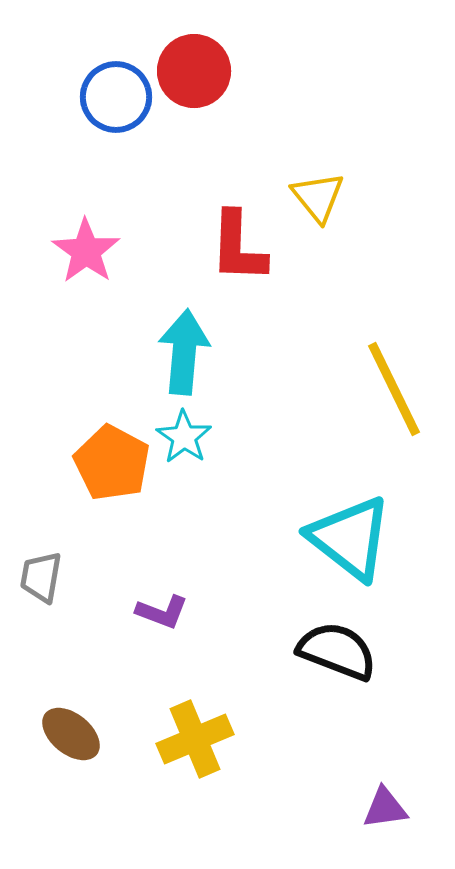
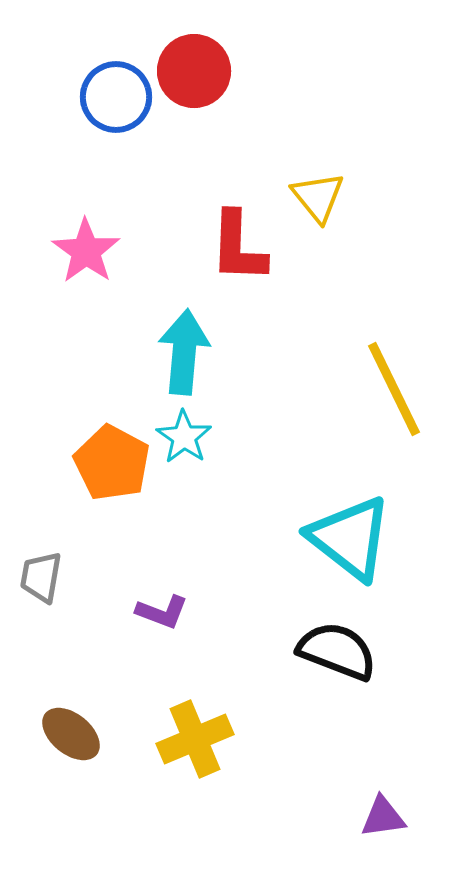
purple triangle: moved 2 px left, 9 px down
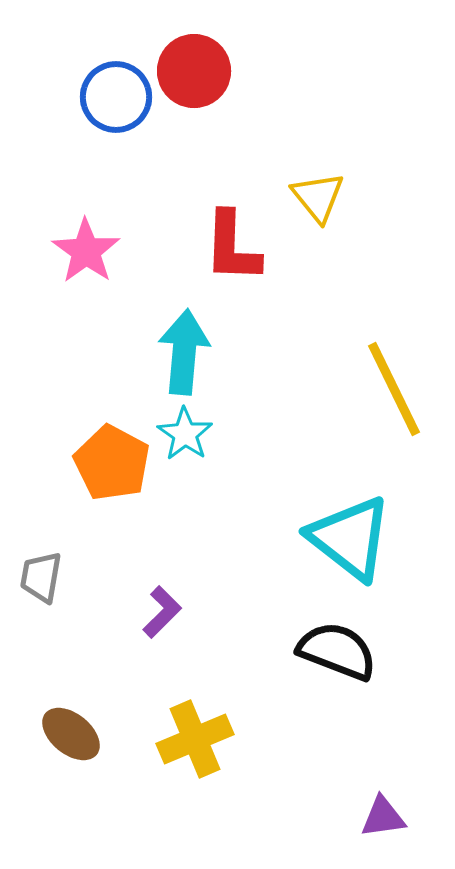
red L-shape: moved 6 px left
cyan star: moved 1 px right, 3 px up
purple L-shape: rotated 66 degrees counterclockwise
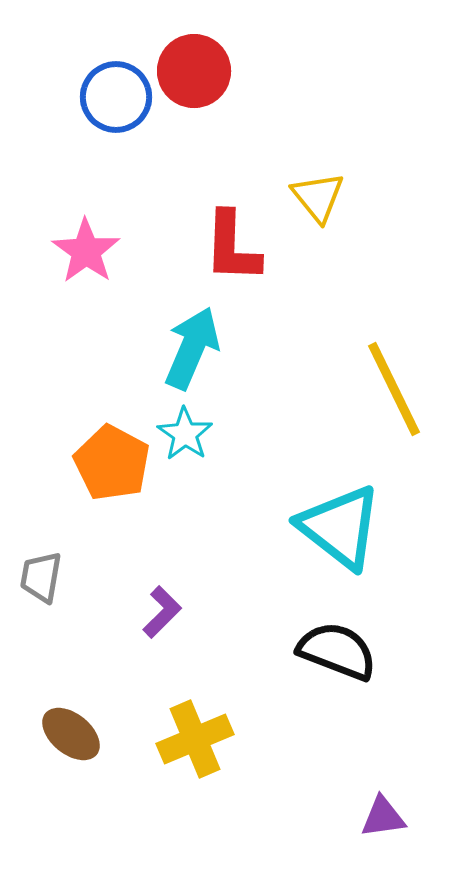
cyan arrow: moved 8 px right, 4 px up; rotated 18 degrees clockwise
cyan triangle: moved 10 px left, 11 px up
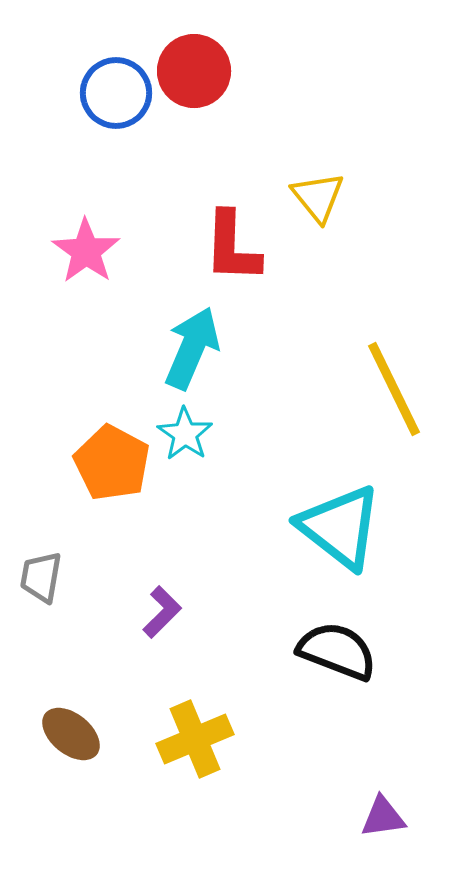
blue circle: moved 4 px up
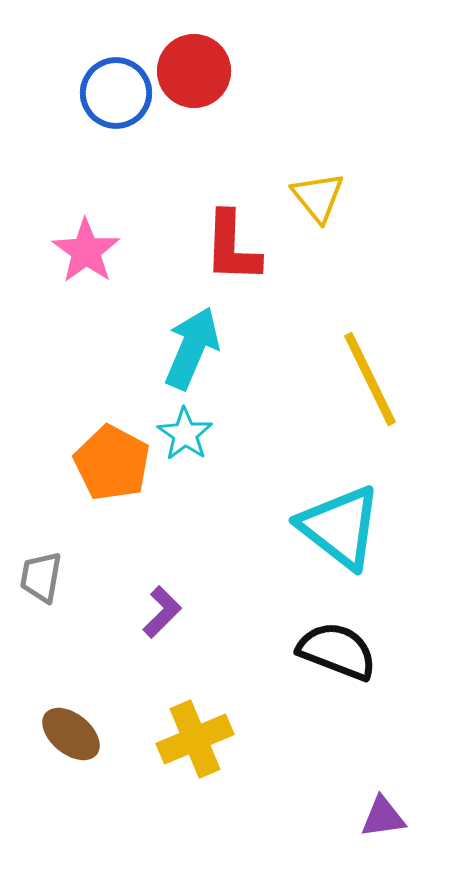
yellow line: moved 24 px left, 10 px up
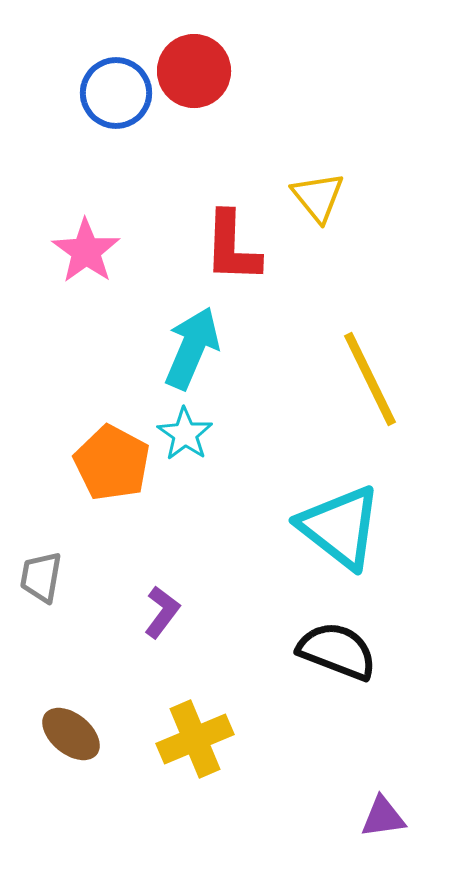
purple L-shape: rotated 8 degrees counterclockwise
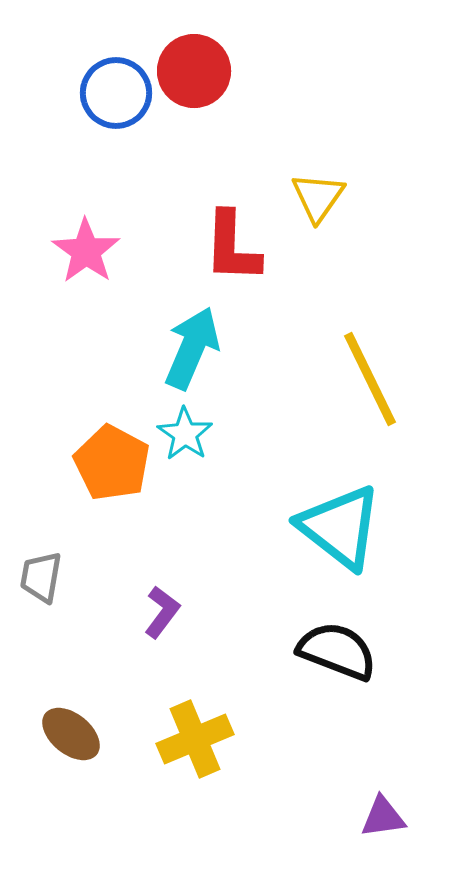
yellow triangle: rotated 14 degrees clockwise
